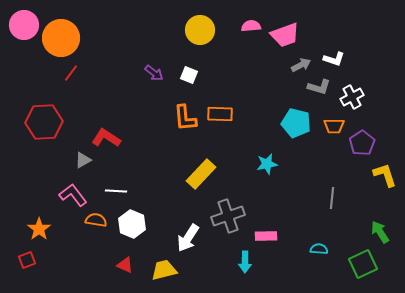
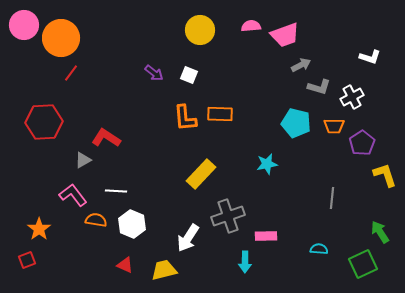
white L-shape: moved 36 px right, 2 px up
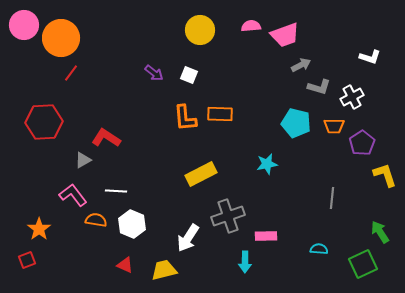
yellow rectangle: rotated 20 degrees clockwise
